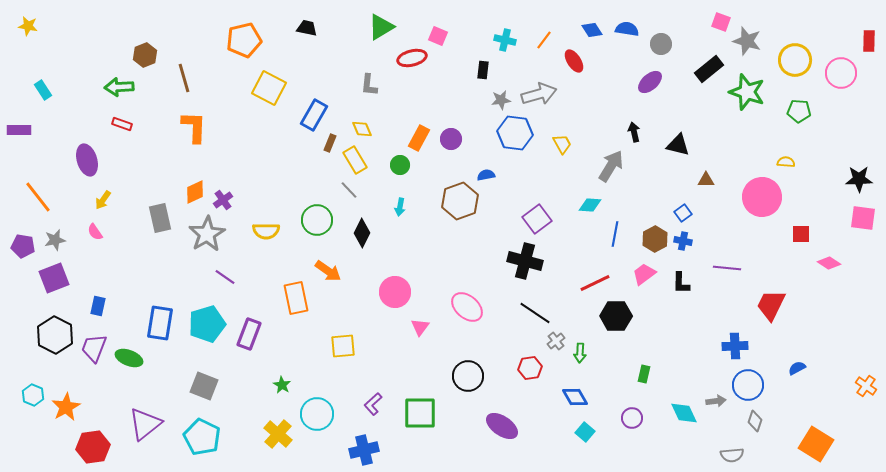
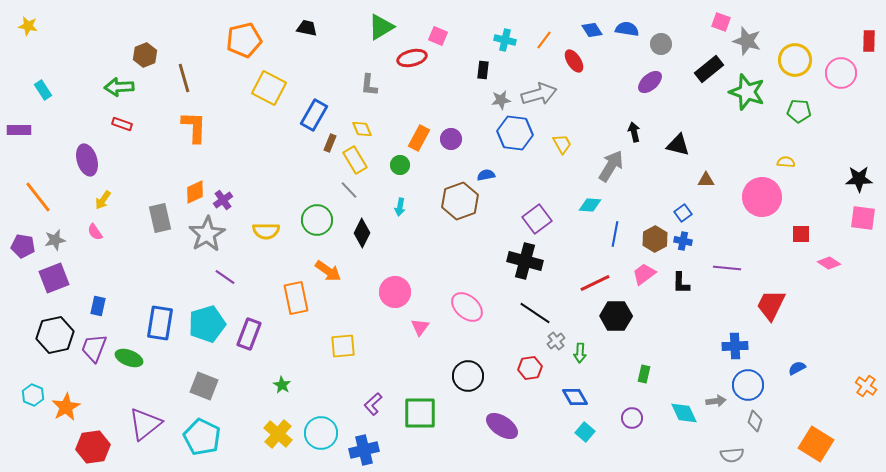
black hexagon at (55, 335): rotated 21 degrees clockwise
cyan circle at (317, 414): moved 4 px right, 19 px down
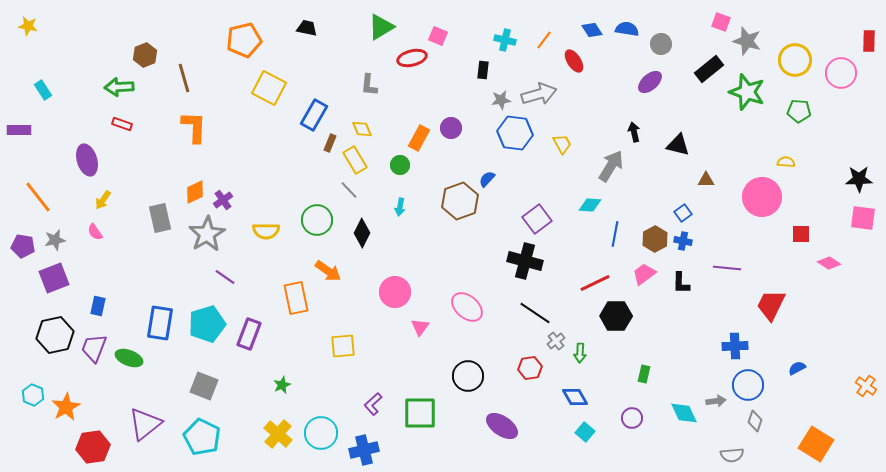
purple circle at (451, 139): moved 11 px up
blue semicircle at (486, 175): moved 1 px right, 4 px down; rotated 36 degrees counterclockwise
green star at (282, 385): rotated 18 degrees clockwise
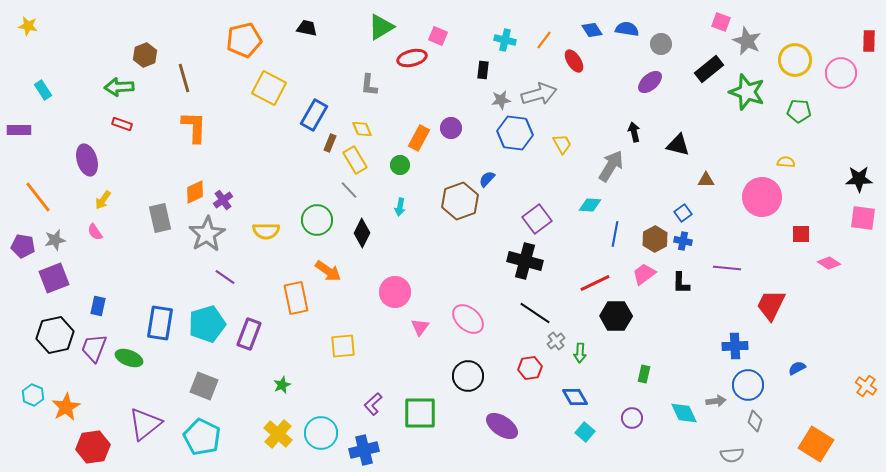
gray star at (747, 41): rotated 8 degrees clockwise
pink ellipse at (467, 307): moved 1 px right, 12 px down
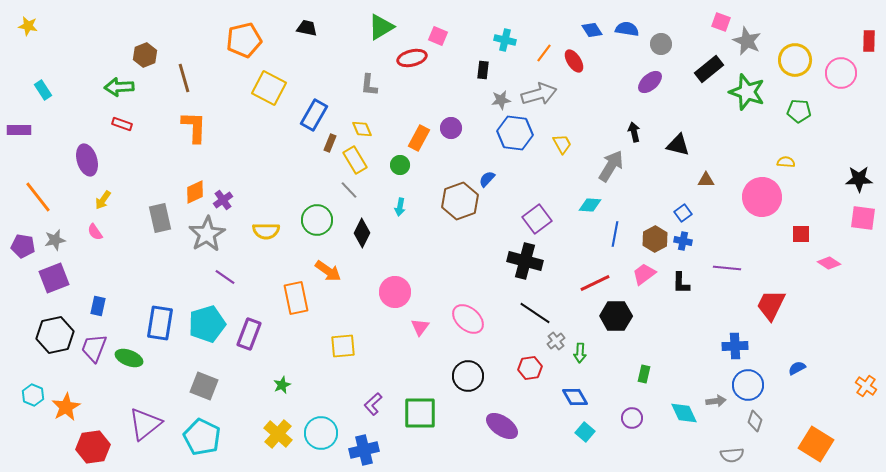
orange line at (544, 40): moved 13 px down
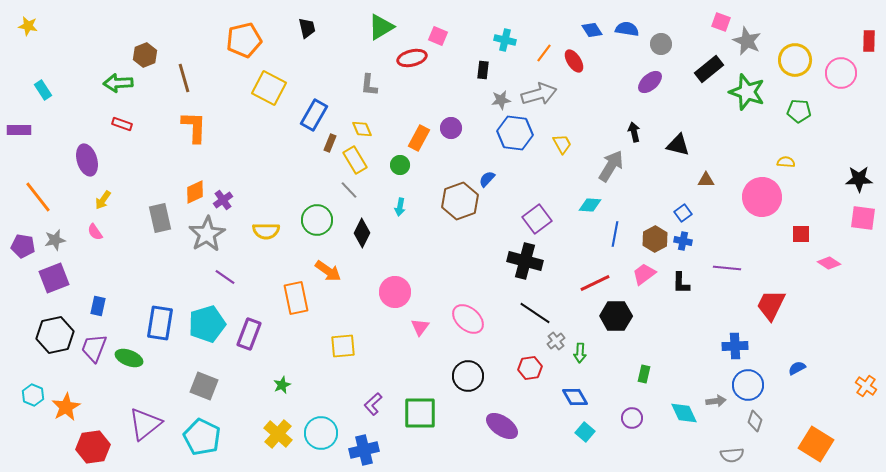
black trapezoid at (307, 28): rotated 65 degrees clockwise
green arrow at (119, 87): moved 1 px left, 4 px up
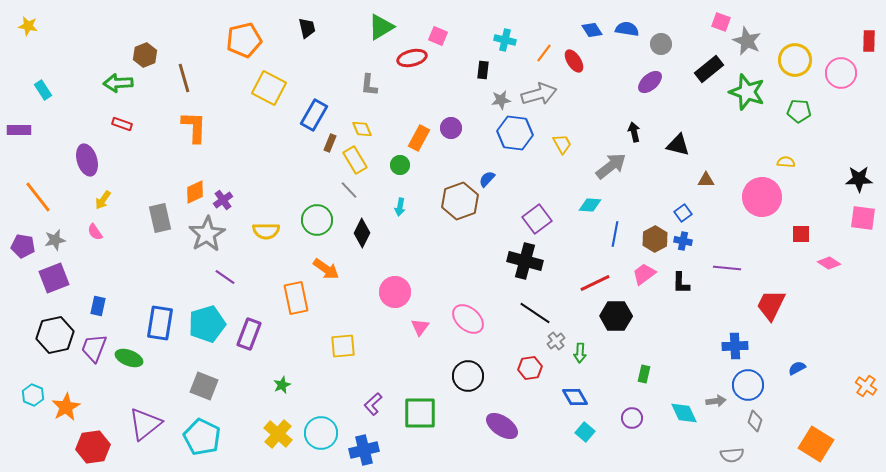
gray arrow at (611, 166): rotated 20 degrees clockwise
orange arrow at (328, 271): moved 2 px left, 2 px up
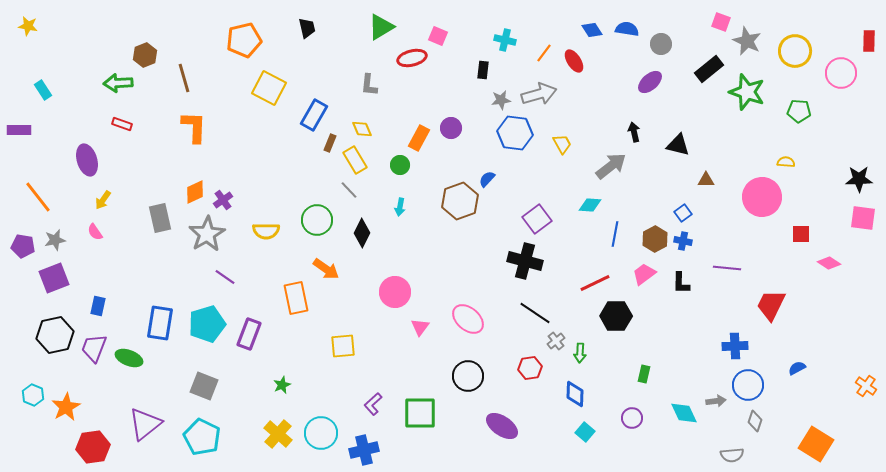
yellow circle at (795, 60): moved 9 px up
blue diamond at (575, 397): moved 3 px up; rotated 32 degrees clockwise
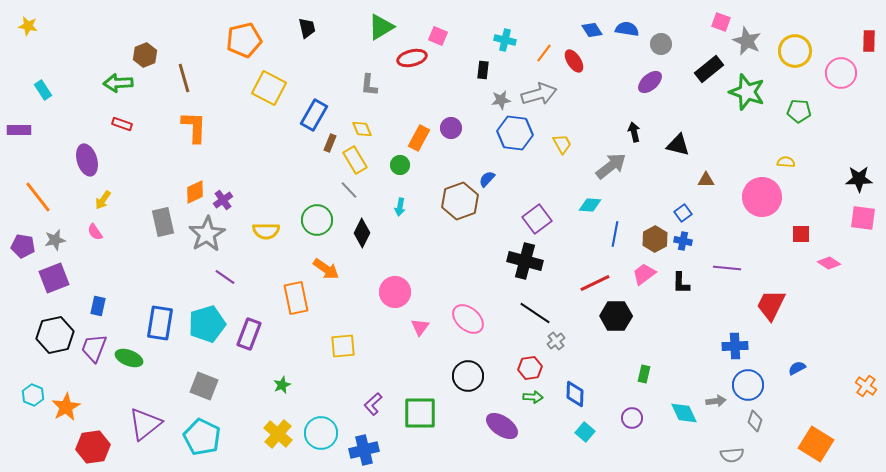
gray rectangle at (160, 218): moved 3 px right, 4 px down
green arrow at (580, 353): moved 47 px left, 44 px down; rotated 90 degrees counterclockwise
